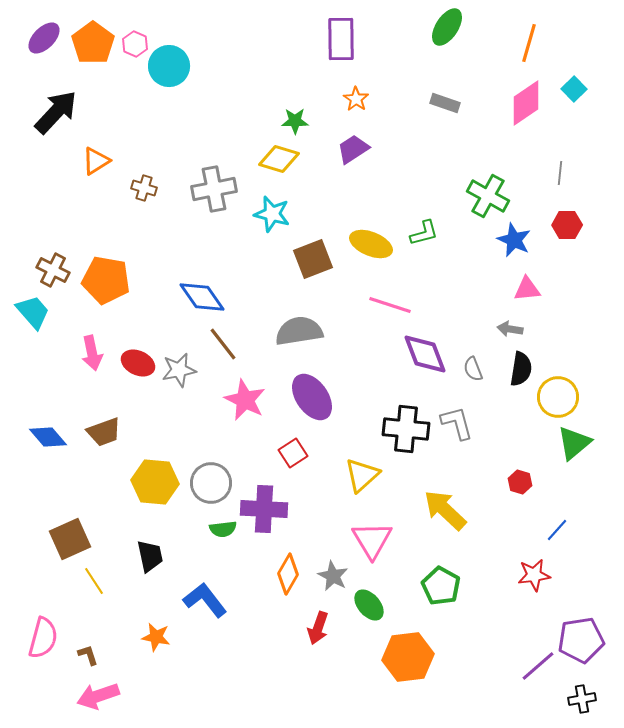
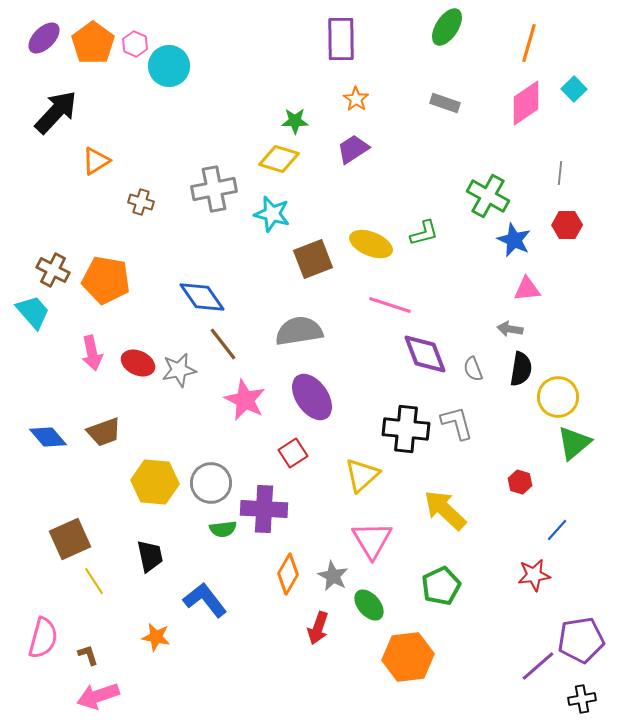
brown cross at (144, 188): moved 3 px left, 14 px down
green pentagon at (441, 586): rotated 18 degrees clockwise
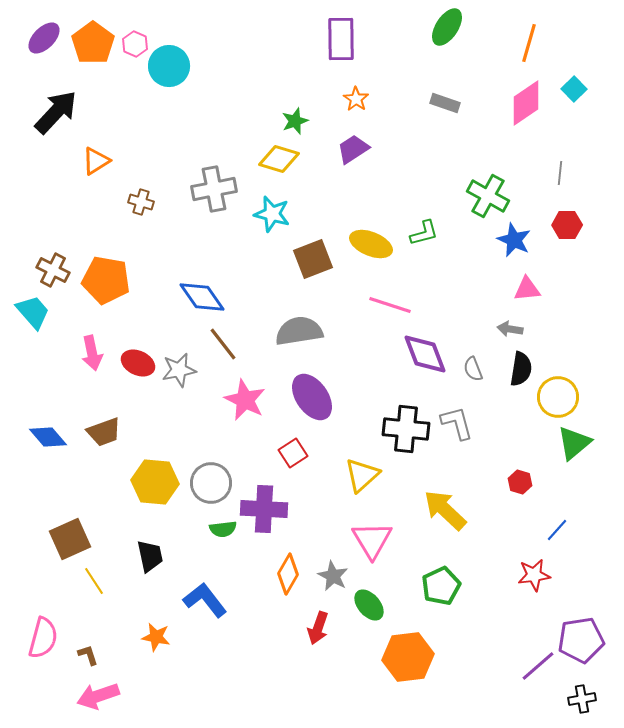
green star at (295, 121): rotated 20 degrees counterclockwise
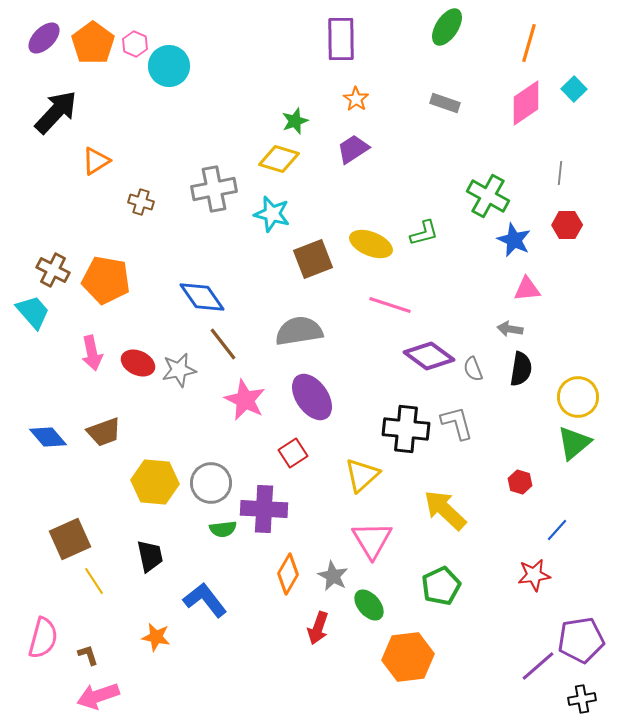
purple diamond at (425, 354): moved 4 px right, 2 px down; rotated 33 degrees counterclockwise
yellow circle at (558, 397): moved 20 px right
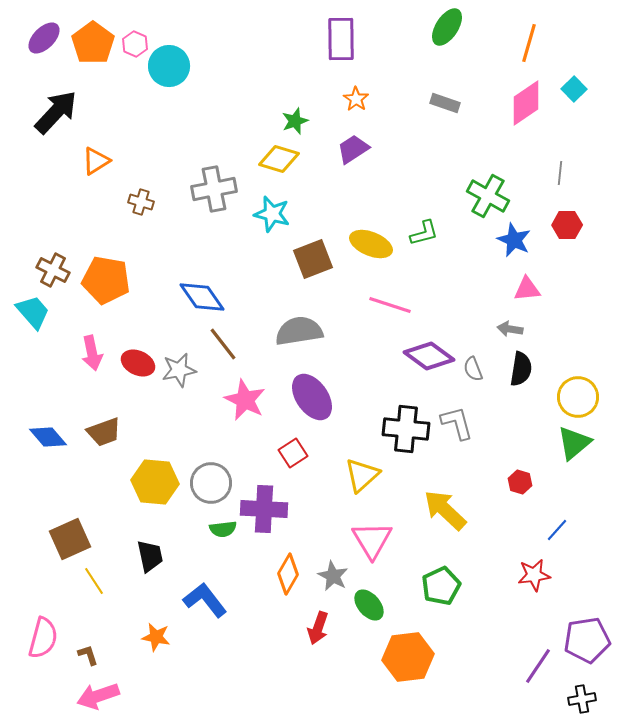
purple pentagon at (581, 640): moved 6 px right
purple line at (538, 666): rotated 15 degrees counterclockwise
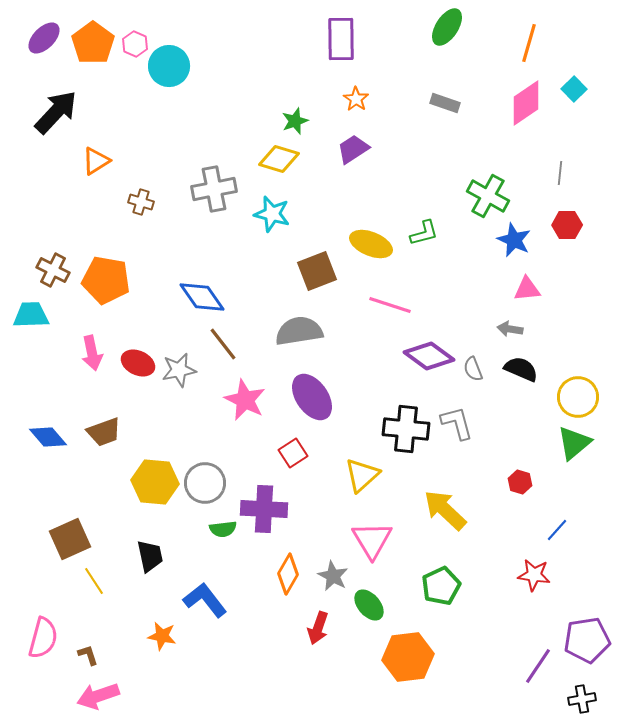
brown square at (313, 259): moved 4 px right, 12 px down
cyan trapezoid at (33, 312): moved 2 px left, 3 px down; rotated 51 degrees counterclockwise
black semicircle at (521, 369): rotated 76 degrees counterclockwise
gray circle at (211, 483): moved 6 px left
red star at (534, 575): rotated 16 degrees clockwise
orange star at (156, 637): moved 6 px right, 1 px up
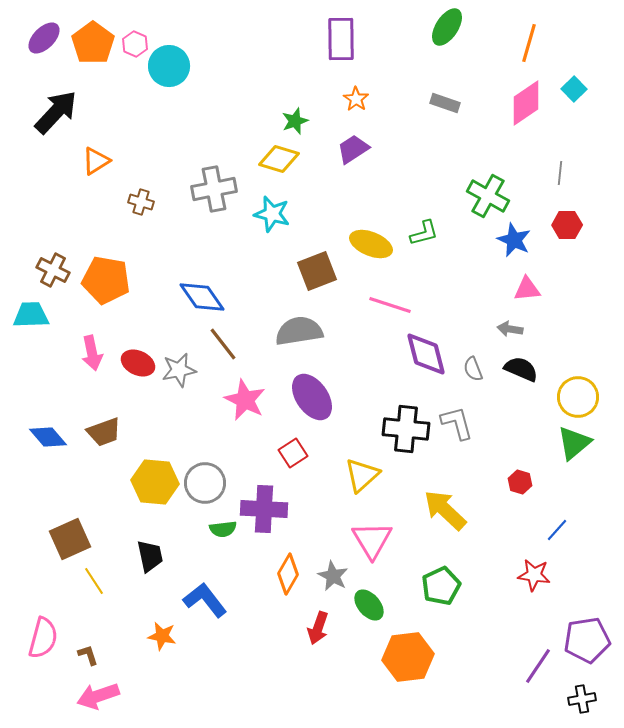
purple diamond at (429, 356): moved 3 px left, 2 px up; rotated 39 degrees clockwise
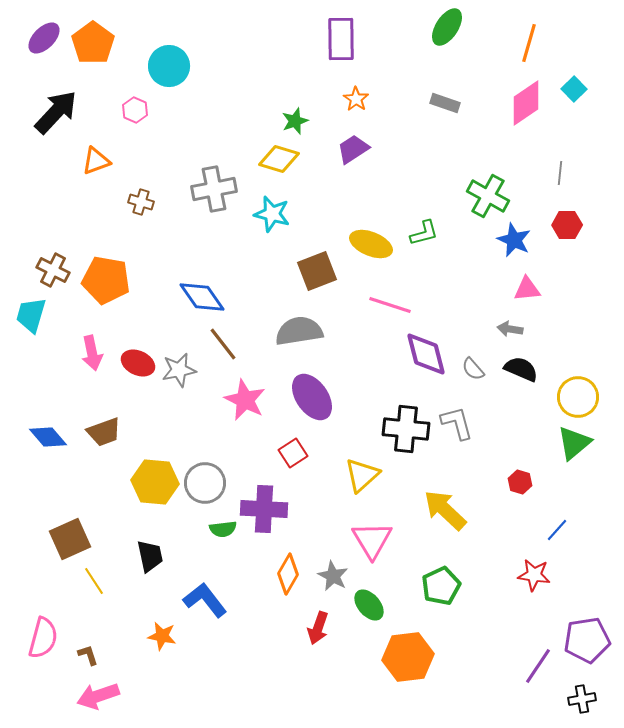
pink hexagon at (135, 44): moved 66 px down
orange triangle at (96, 161): rotated 12 degrees clockwise
cyan trapezoid at (31, 315): rotated 72 degrees counterclockwise
gray semicircle at (473, 369): rotated 20 degrees counterclockwise
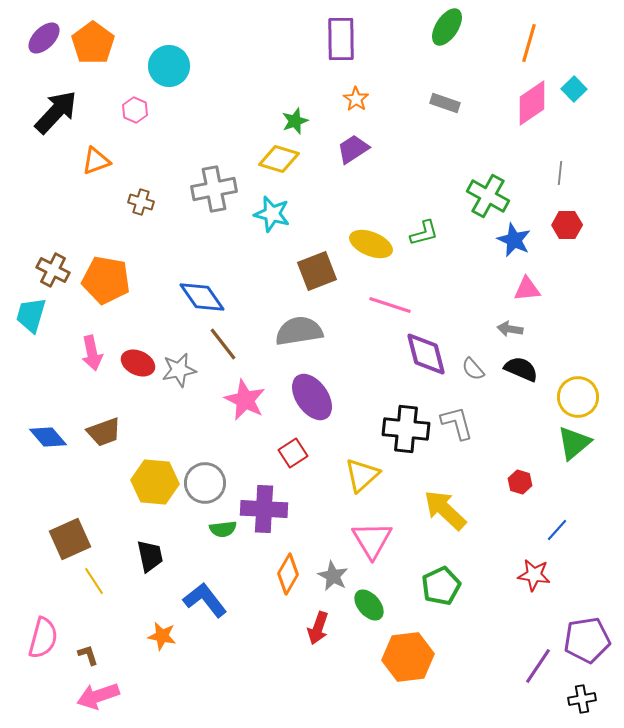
pink diamond at (526, 103): moved 6 px right
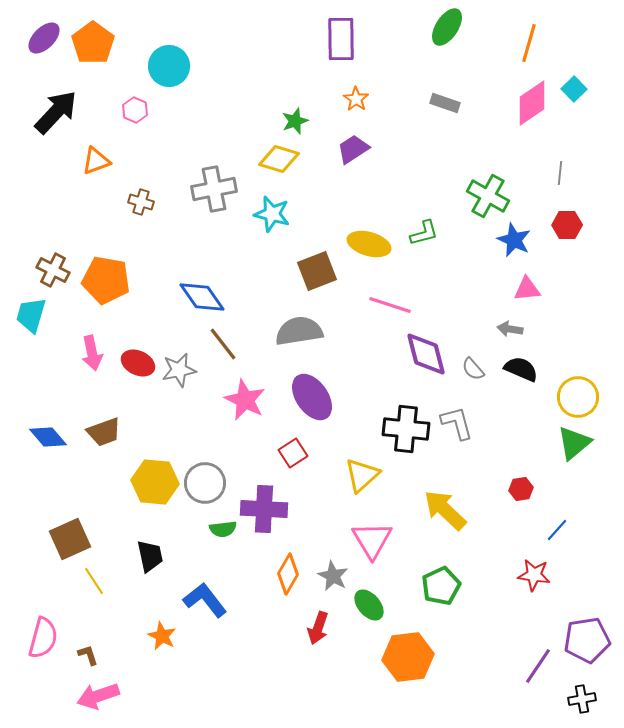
yellow ellipse at (371, 244): moved 2 px left; rotated 6 degrees counterclockwise
red hexagon at (520, 482): moved 1 px right, 7 px down; rotated 25 degrees counterclockwise
orange star at (162, 636): rotated 16 degrees clockwise
